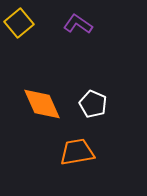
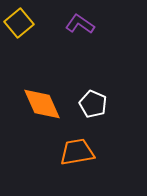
purple L-shape: moved 2 px right
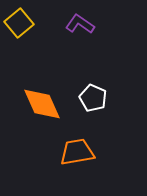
white pentagon: moved 6 px up
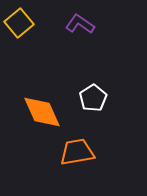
white pentagon: rotated 16 degrees clockwise
orange diamond: moved 8 px down
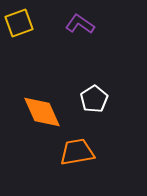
yellow square: rotated 20 degrees clockwise
white pentagon: moved 1 px right, 1 px down
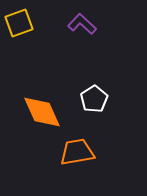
purple L-shape: moved 2 px right; rotated 8 degrees clockwise
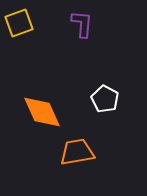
purple L-shape: rotated 52 degrees clockwise
white pentagon: moved 11 px right; rotated 12 degrees counterclockwise
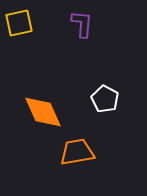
yellow square: rotated 8 degrees clockwise
orange diamond: moved 1 px right
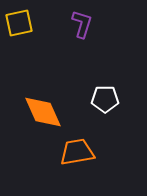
purple L-shape: rotated 12 degrees clockwise
white pentagon: rotated 28 degrees counterclockwise
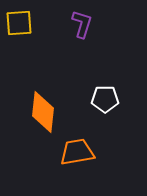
yellow square: rotated 8 degrees clockwise
orange diamond: rotated 30 degrees clockwise
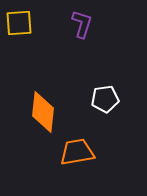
white pentagon: rotated 8 degrees counterclockwise
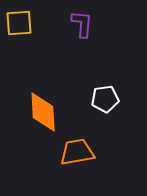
purple L-shape: rotated 12 degrees counterclockwise
orange diamond: rotated 9 degrees counterclockwise
